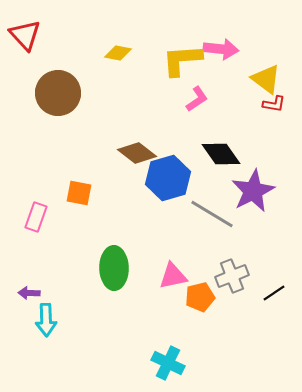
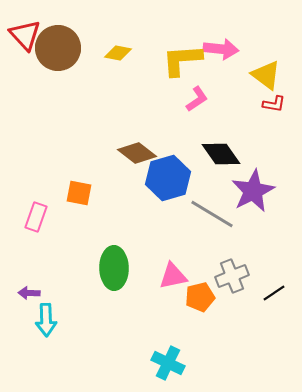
yellow triangle: moved 4 px up
brown circle: moved 45 px up
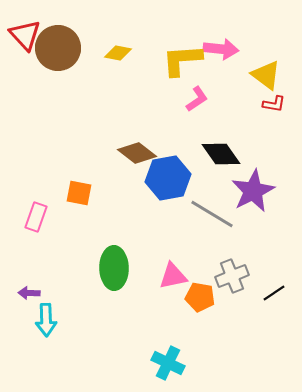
blue hexagon: rotated 6 degrees clockwise
orange pentagon: rotated 24 degrees clockwise
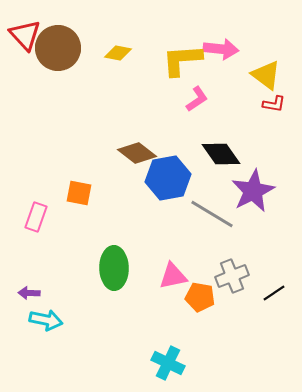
cyan arrow: rotated 76 degrees counterclockwise
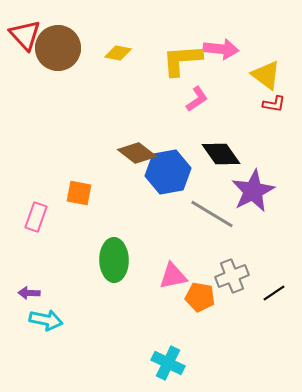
blue hexagon: moved 6 px up
green ellipse: moved 8 px up
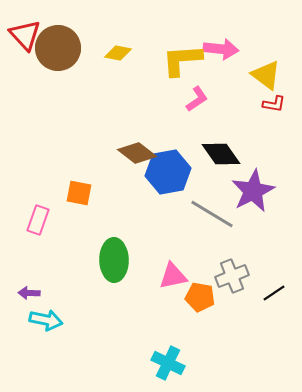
pink rectangle: moved 2 px right, 3 px down
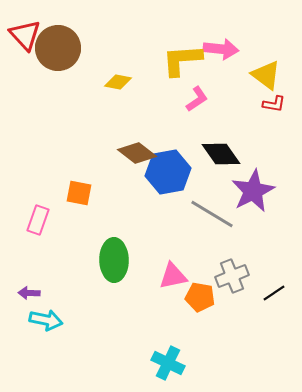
yellow diamond: moved 29 px down
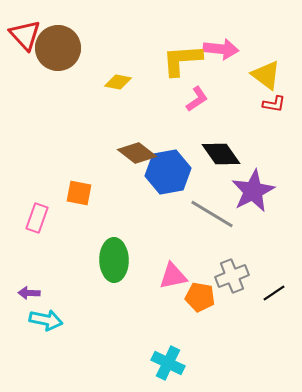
pink rectangle: moved 1 px left, 2 px up
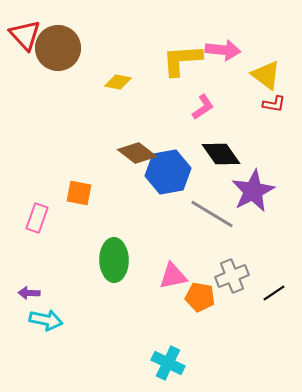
pink arrow: moved 2 px right, 1 px down
pink L-shape: moved 6 px right, 8 px down
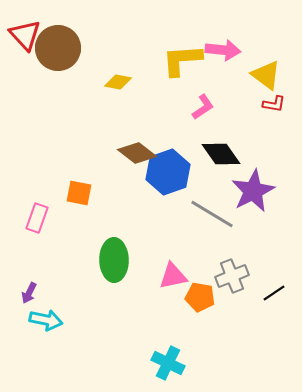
blue hexagon: rotated 9 degrees counterclockwise
purple arrow: rotated 65 degrees counterclockwise
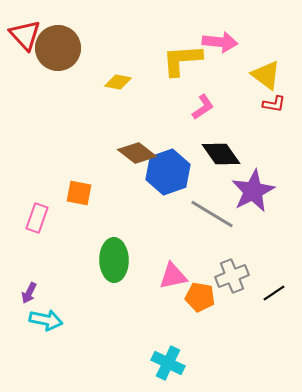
pink arrow: moved 3 px left, 8 px up
